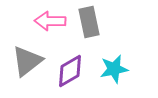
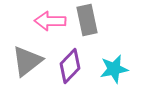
gray rectangle: moved 2 px left, 2 px up
purple diamond: moved 5 px up; rotated 16 degrees counterclockwise
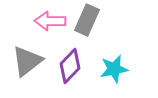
gray rectangle: rotated 36 degrees clockwise
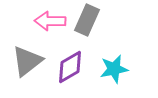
purple diamond: moved 1 px down; rotated 16 degrees clockwise
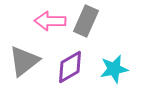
gray rectangle: moved 1 px left, 1 px down
gray triangle: moved 3 px left
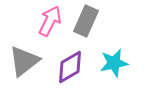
pink arrow: rotated 116 degrees clockwise
cyan star: moved 6 px up
